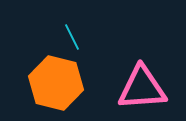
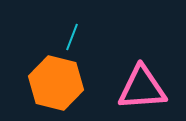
cyan line: rotated 48 degrees clockwise
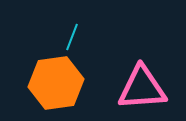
orange hexagon: rotated 22 degrees counterclockwise
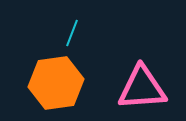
cyan line: moved 4 px up
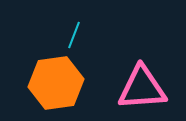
cyan line: moved 2 px right, 2 px down
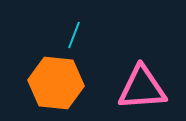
orange hexagon: rotated 14 degrees clockwise
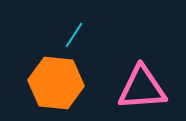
cyan line: rotated 12 degrees clockwise
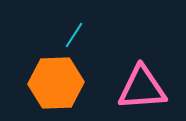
orange hexagon: rotated 8 degrees counterclockwise
